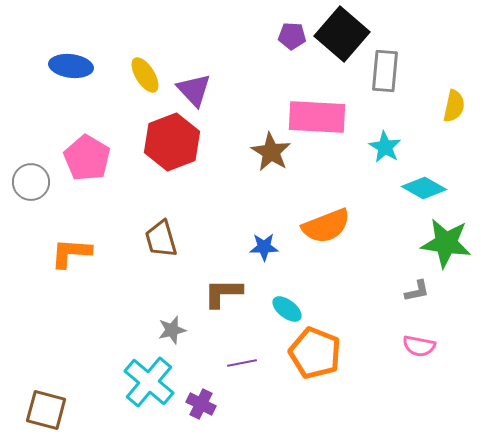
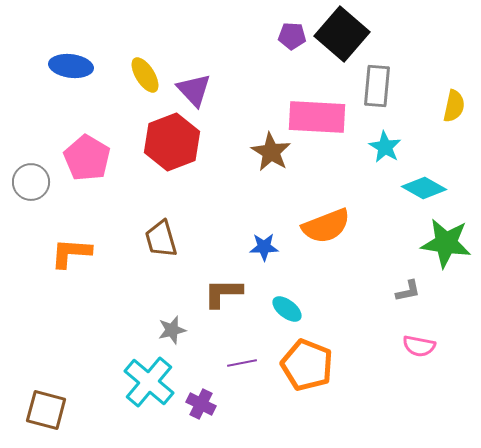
gray rectangle: moved 8 px left, 15 px down
gray L-shape: moved 9 px left
orange pentagon: moved 8 px left, 12 px down
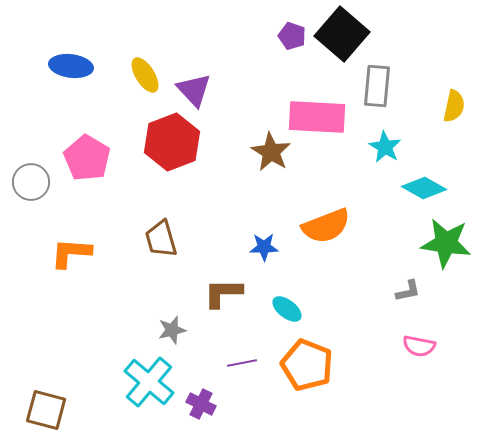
purple pentagon: rotated 16 degrees clockwise
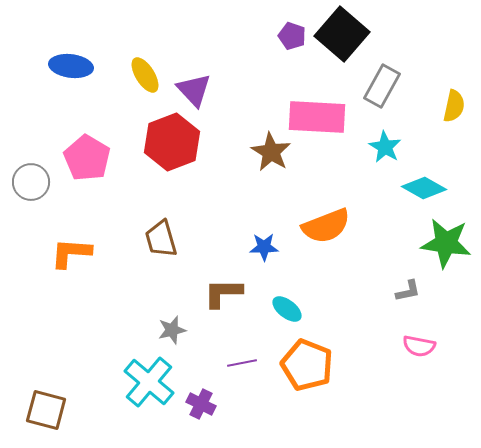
gray rectangle: moved 5 px right; rotated 24 degrees clockwise
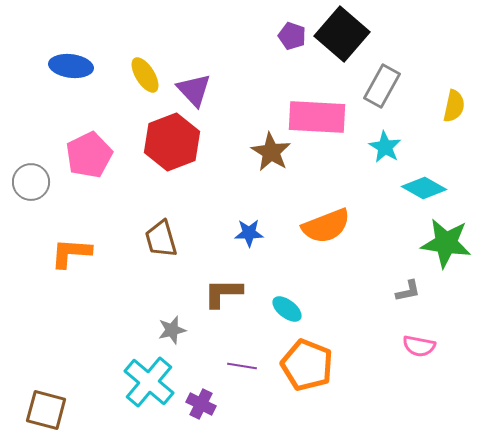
pink pentagon: moved 2 px right, 3 px up; rotated 15 degrees clockwise
blue star: moved 15 px left, 14 px up
purple line: moved 3 px down; rotated 20 degrees clockwise
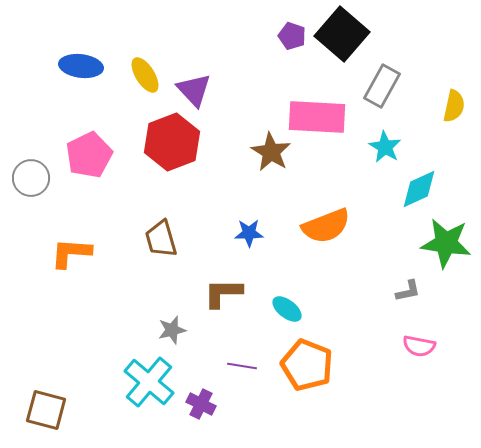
blue ellipse: moved 10 px right
gray circle: moved 4 px up
cyan diamond: moved 5 px left, 1 px down; rotated 54 degrees counterclockwise
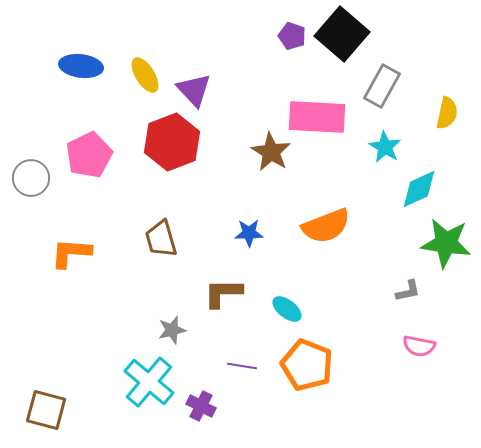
yellow semicircle: moved 7 px left, 7 px down
purple cross: moved 2 px down
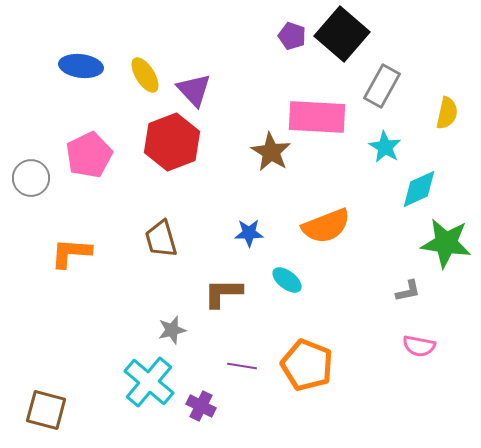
cyan ellipse: moved 29 px up
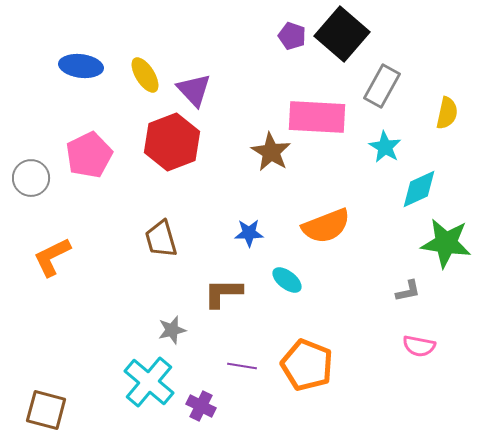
orange L-shape: moved 19 px left, 4 px down; rotated 30 degrees counterclockwise
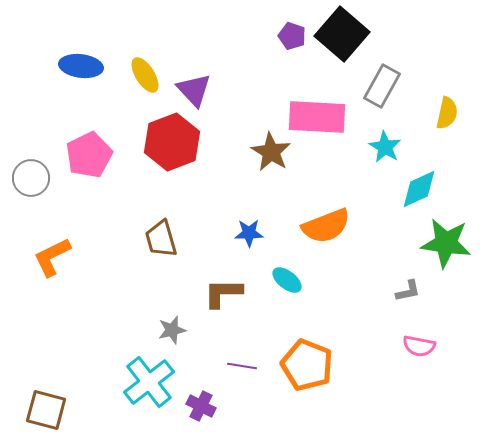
cyan cross: rotated 12 degrees clockwise
